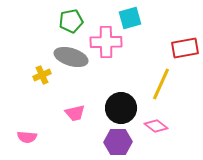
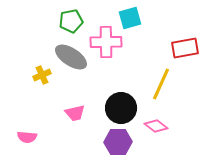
gray ellipse: rotated 16 degrees clockwise
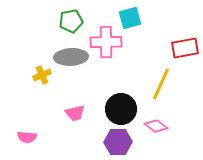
gray ellipse: rotated 36 degrees counterclockwise
black circle: moved 1 px down
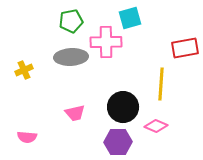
yellow cross: moved 18 px left, 5 px up
yellow line: rotated 20 degrees counterclockwise
black circle: moved 2 px right, 2 px up
pink diamond: rotated 15 degrees counterclockwise
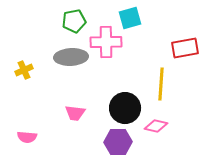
green pentagon: moved 3 px right
black circle: moved 2 px right, 1 px down
pink trapezoid: rotated 20 degrees clockwise
pink diamond: rotated 10 degrees counterclockwise
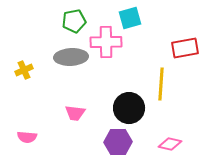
black circle: moved 4 px right
pink diamond: moved 14 px right, 18 px down
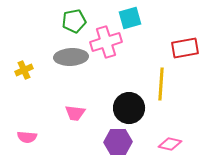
pink cross: rotated 16 degrees counterclockwise
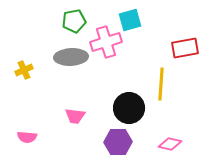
cyan square: moved 2 px down
pink trapezoid: moved 3 px down
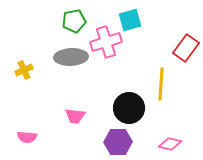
red rectangle: moved 1 px right; rotated 44 degrees counterclockwise
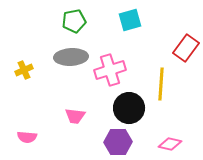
pink cross: moved 4 px right, 28 px down
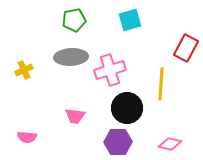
green pentagon: moved 1 px up
red rectangle: rotated 8 degrees counterclockwise
black circle: moved 2 px left
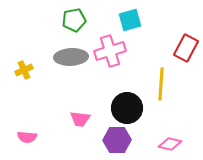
pink cross: moved 19 px up
pink trapezoid: moved 5 px right, 3 px down
purple hexagon: moved 1 px left, 2 px up
